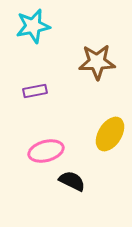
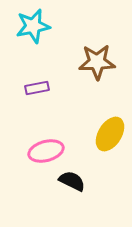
purple rectangle: moved 2 px right, 3 px up
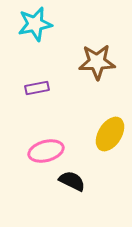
cyan star: moved 2 px right, 2 px up
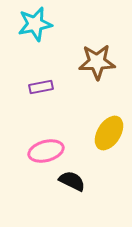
purple rectangle: moved 4 px right, 1 px up
yellow ellipse: moved 1 px left, 1 px up
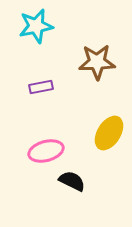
cyan star: moved 1 px right, 2 px down
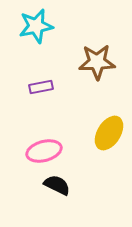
pink ellipse: moved 2 px left
black semicircle: moved 15 px left, 4 px down
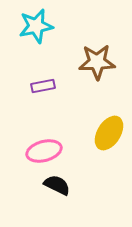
purple rectangle: moved 2 px right, 1 px up
